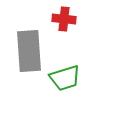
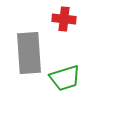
gray rectangle: moved 2 px down
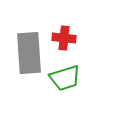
red cross: moved 19 px down
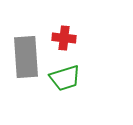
gray rectangle: moved 3 px left, 4 px down
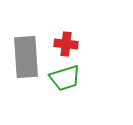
red cross: moved 2 px right, 6 px down
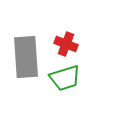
red cross: rotated 15 degrees clockwise
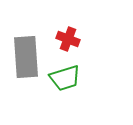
red cross: moved 2 px right, 5 px up
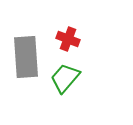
green trapezoid: rotated 148 degrees clockwise
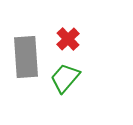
red cross: rotated 25 degrees clockwise
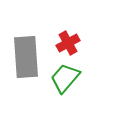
red cross: moved 4 px down; rotated 15 degrees clockwise
